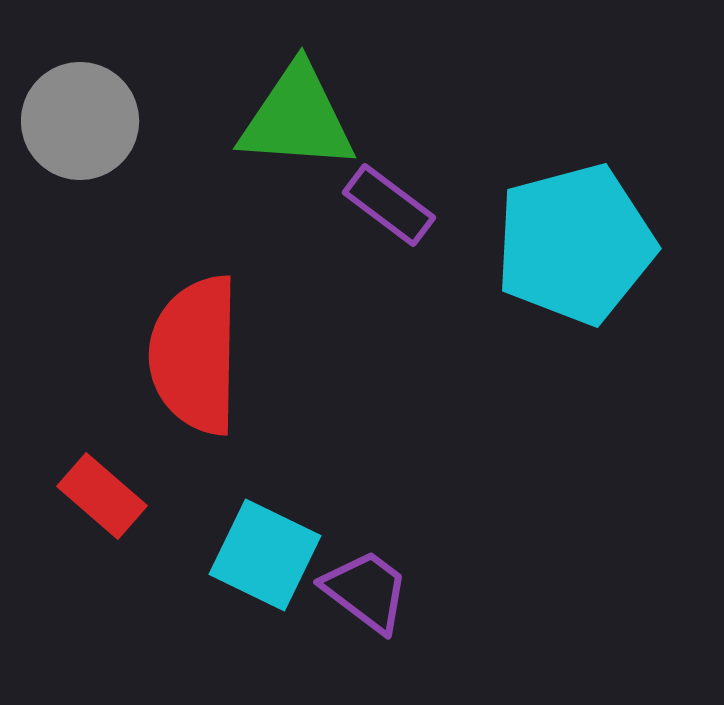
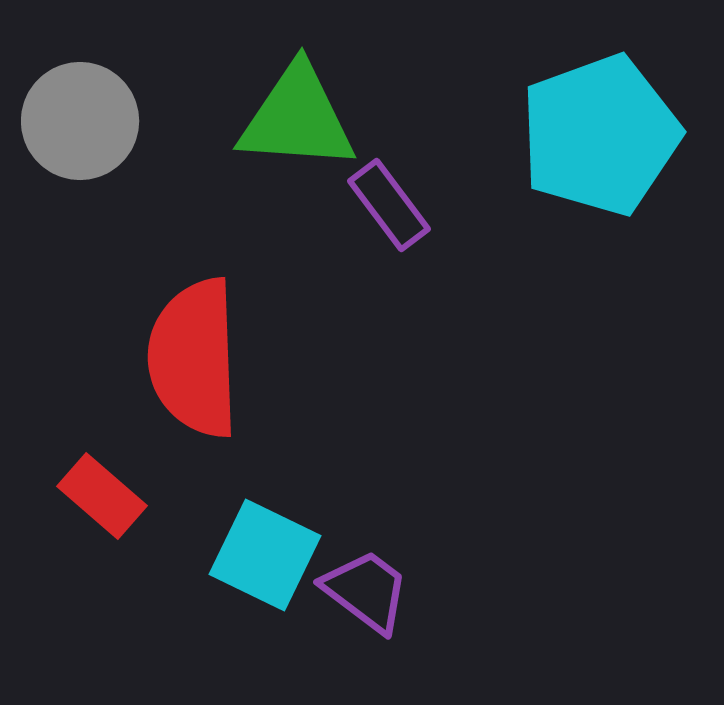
purple rectangle: rotated 16 degrees clockwise
cyan pentagon: moved 25 px right, 109 px up; rotated 5 degrees counterclockwise
red semicircle: moved 1 px left, 3 px down; rotated 3 degrees counterclockwise
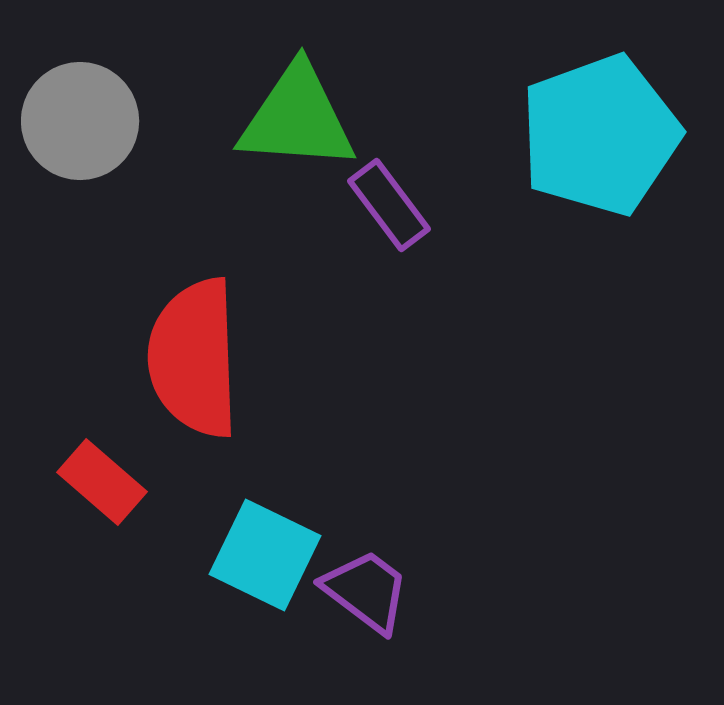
red rectangle: moved 14 px up
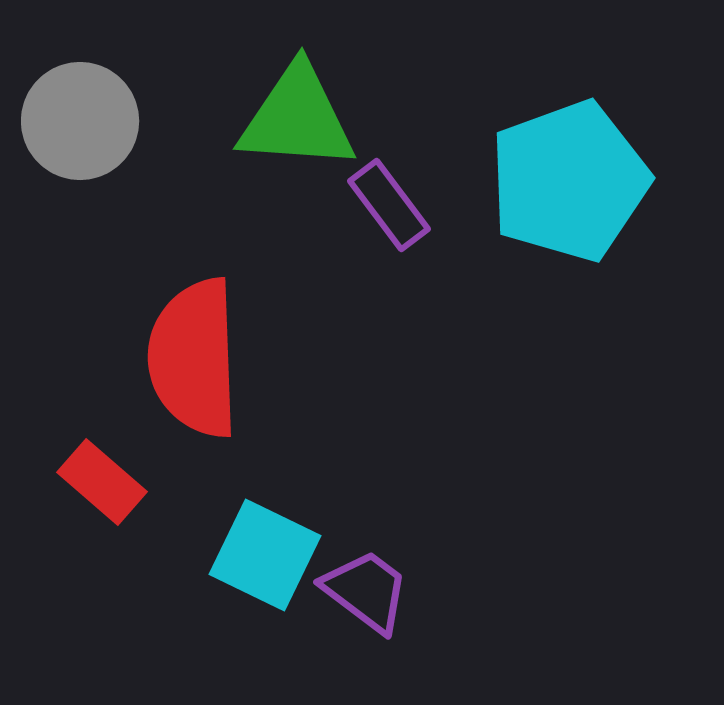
cyan pentagon: moved 31 px left, 46 px down
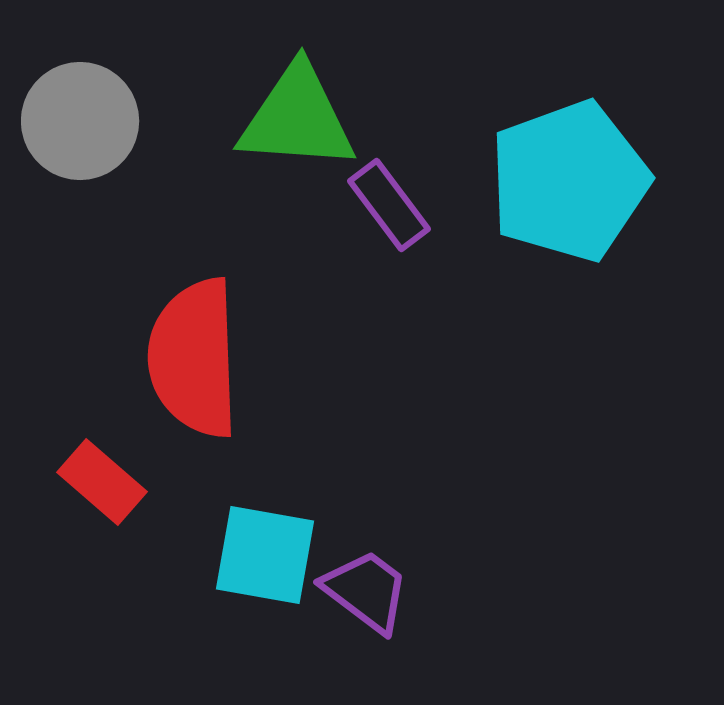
cyan square: rotated 16 degrees counterclockwise
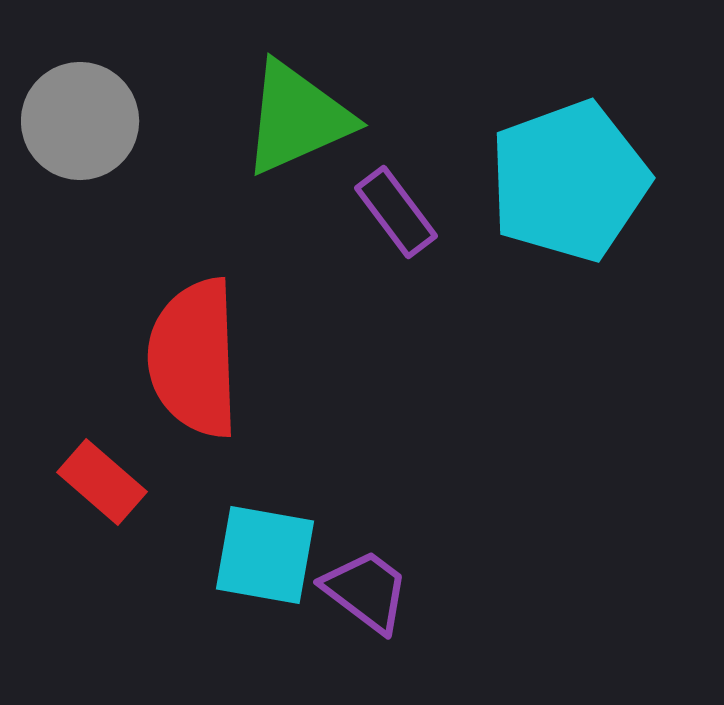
green triangle: rotated 28 degrees counterclockwise
purple rectangle: moved 7 px right, 7 px down
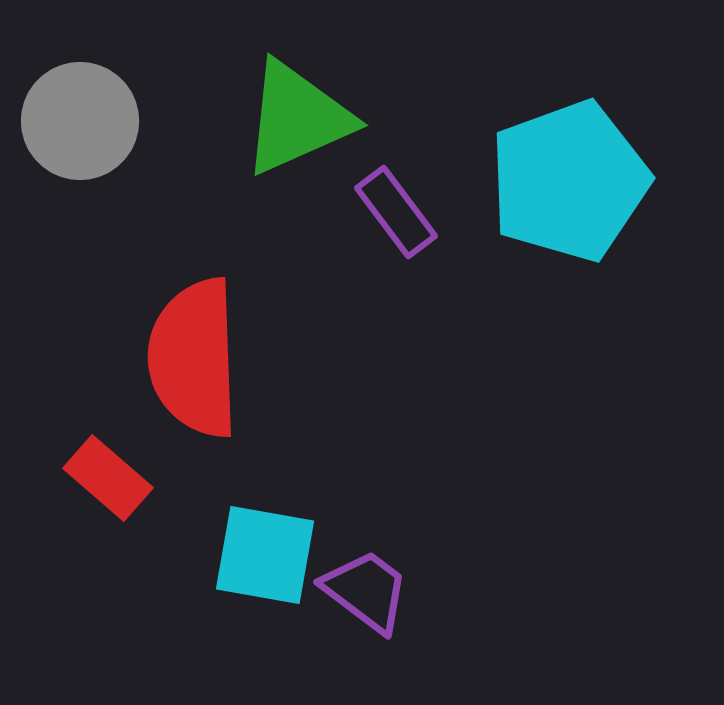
red rectangle: moved 6 px right, 4 px up
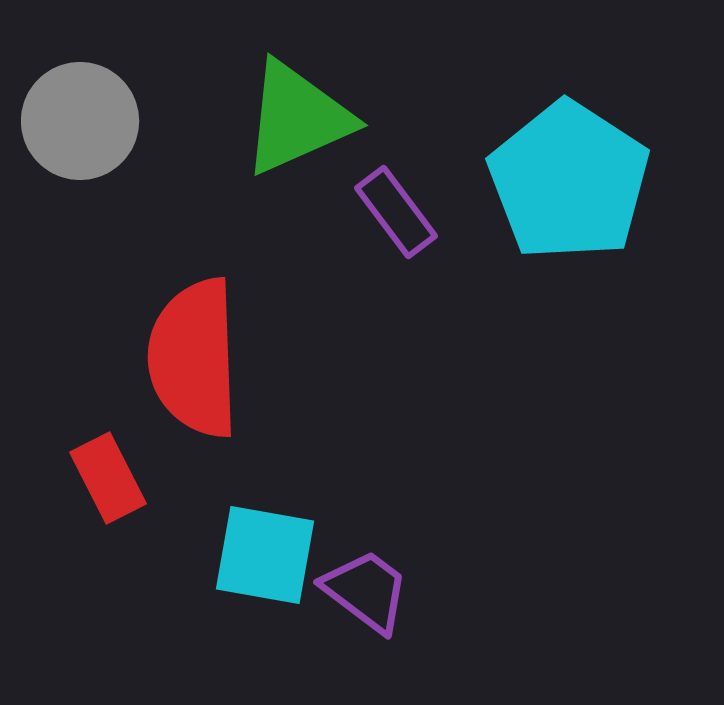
cyan pentagon: rotated 19 degrees counterclockwise
red rectangle: rotated 22 degrees clockwise
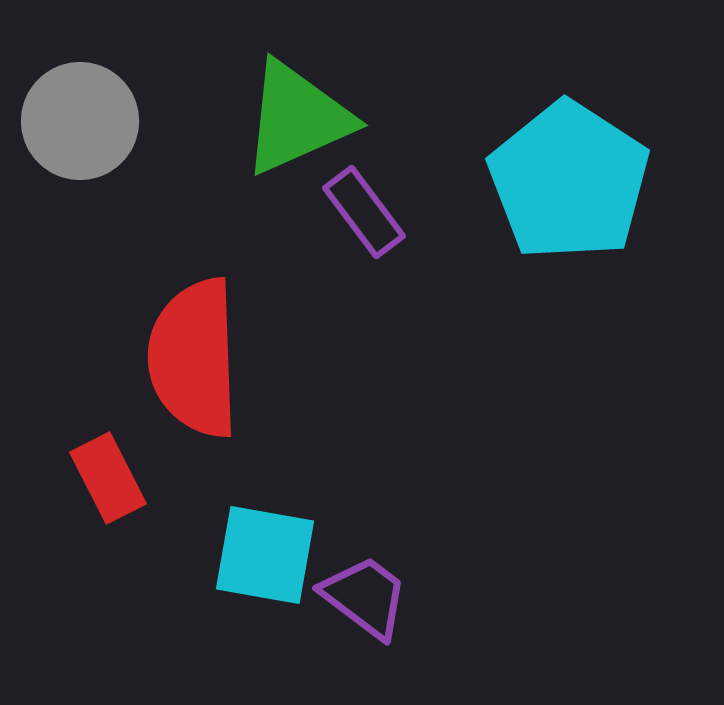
purple rectangle: moved 32 px left
purple trapezoid: moved 1 px left, 6 px down
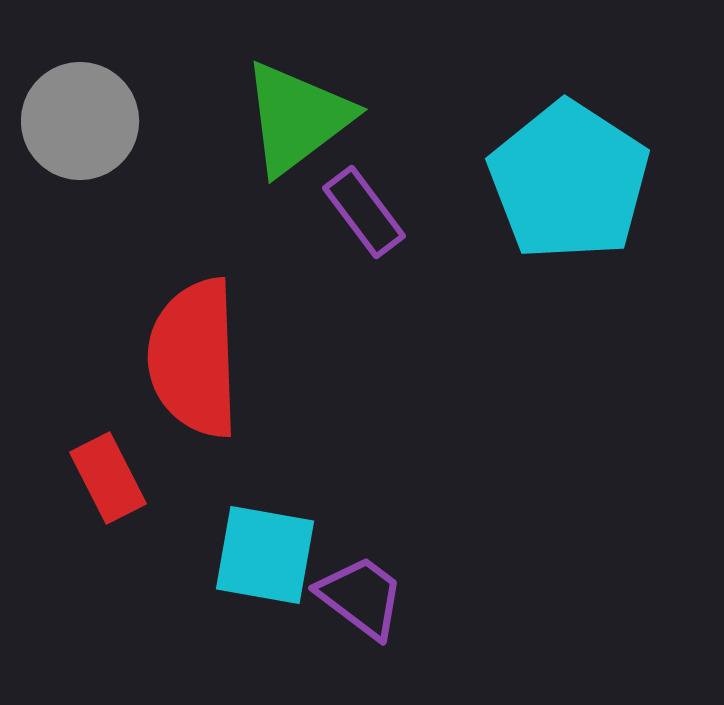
green triangle: rotated 13 degrees counterclockwise
purple trapezoid: moved 4 px left
